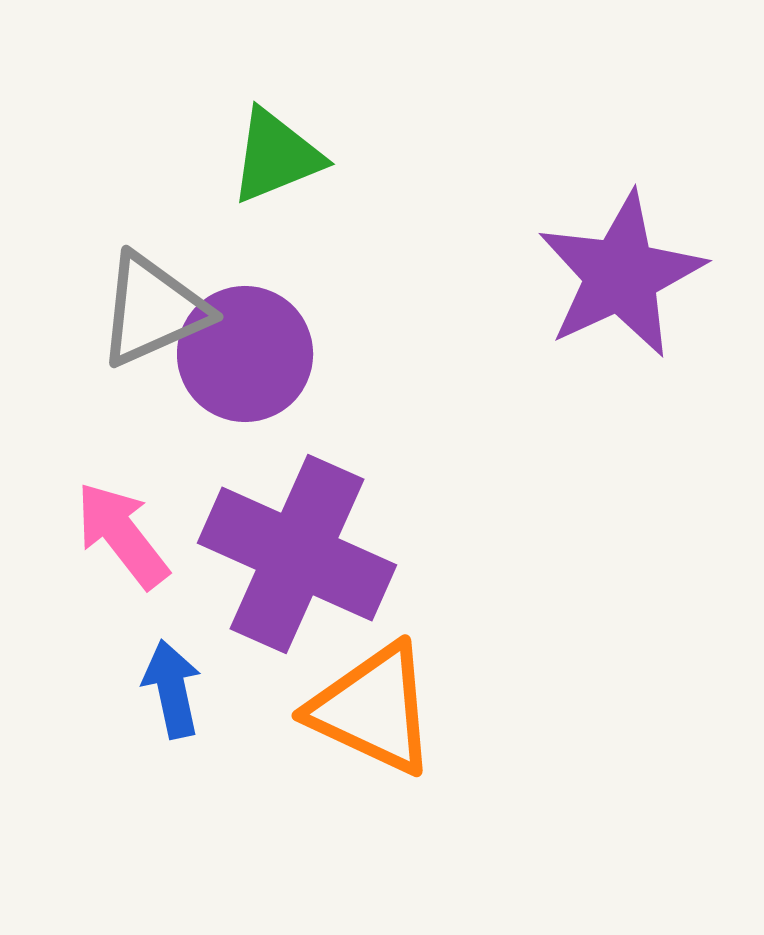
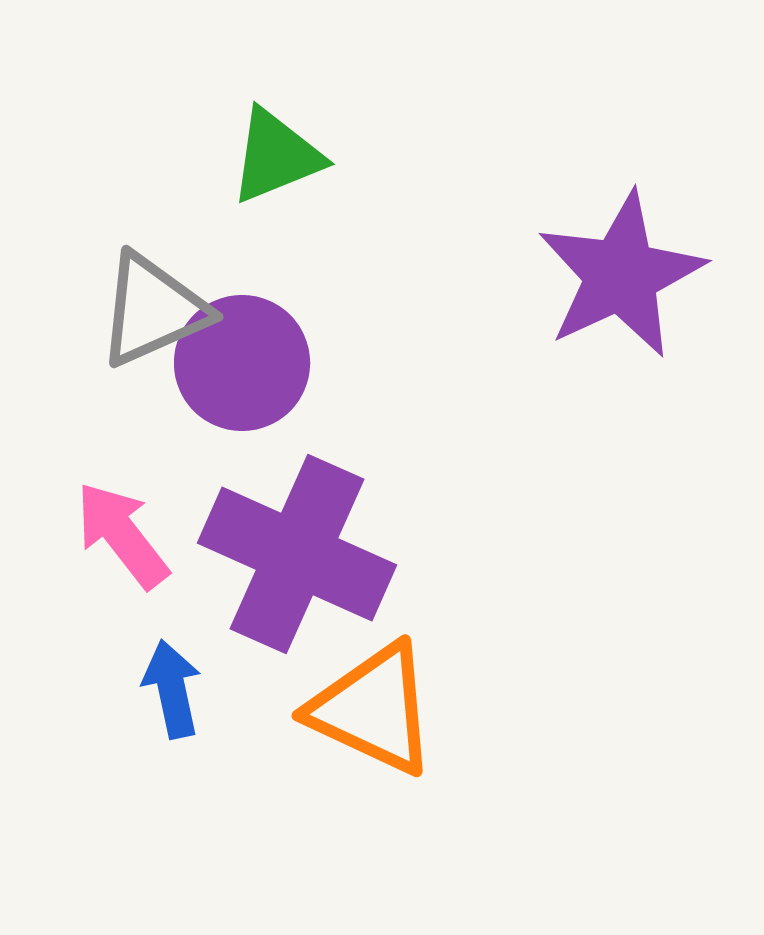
purple circle: moved 3 px left, 9 px down
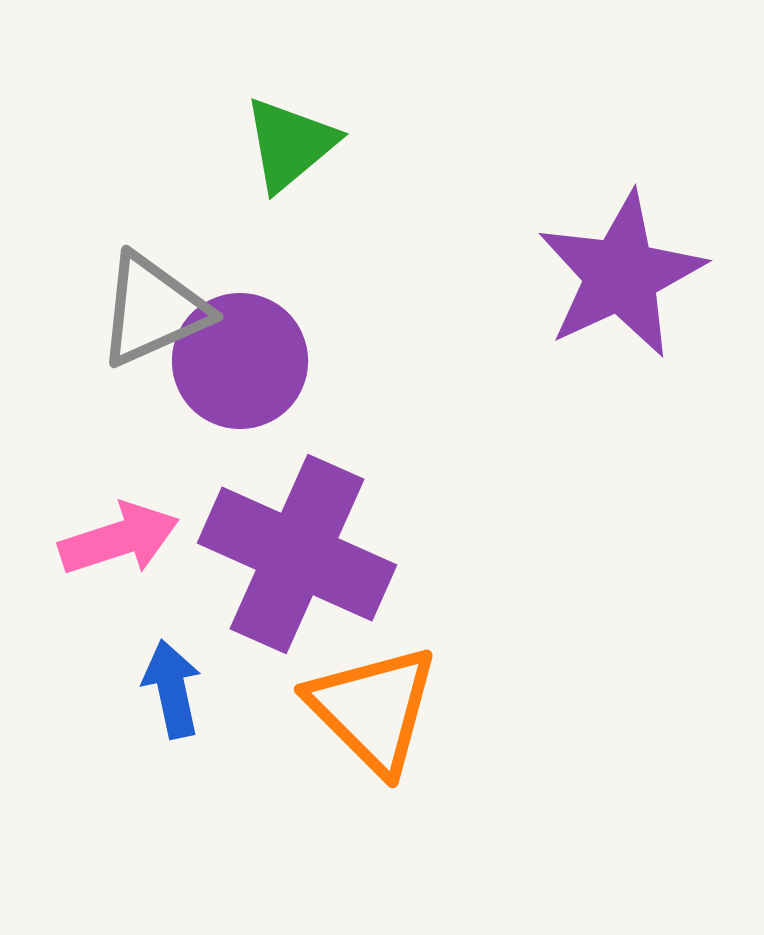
green triangle: moved 14 px right, 12 px up; rotated 18 degrees counterclockwise
purple circle: moved 2 px left, 2 px up
pink arrow: moved 3 px left, 4 px down; rotated 110 degrees clockwise
orange triangle: rotated 20 degrees clockwise
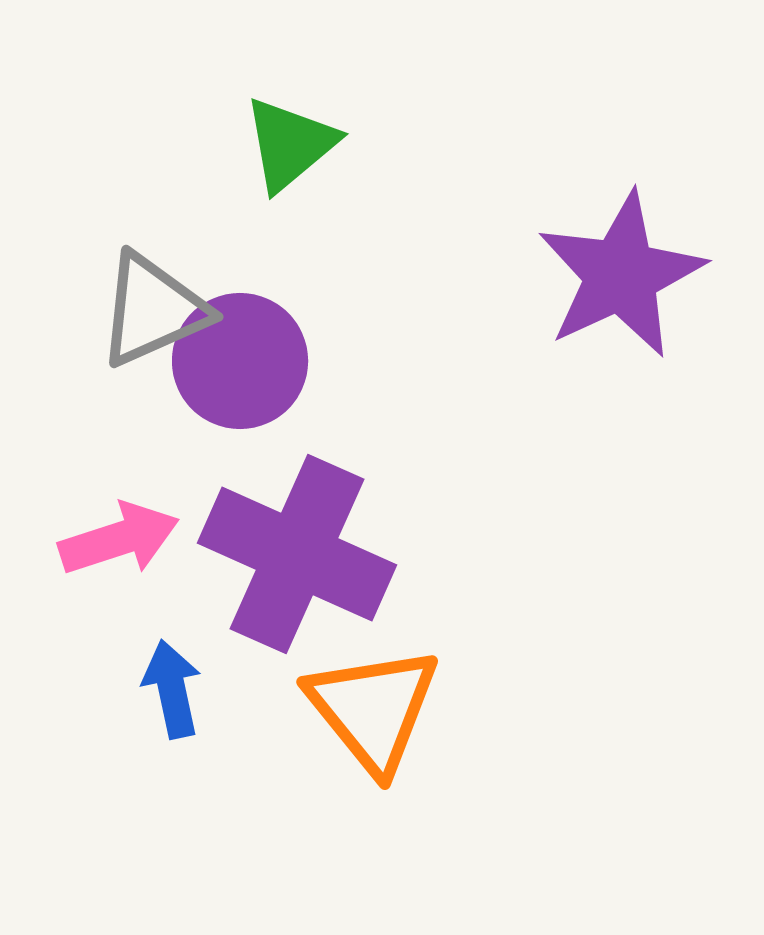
orange triangle: rotated 6 degrees clockwise
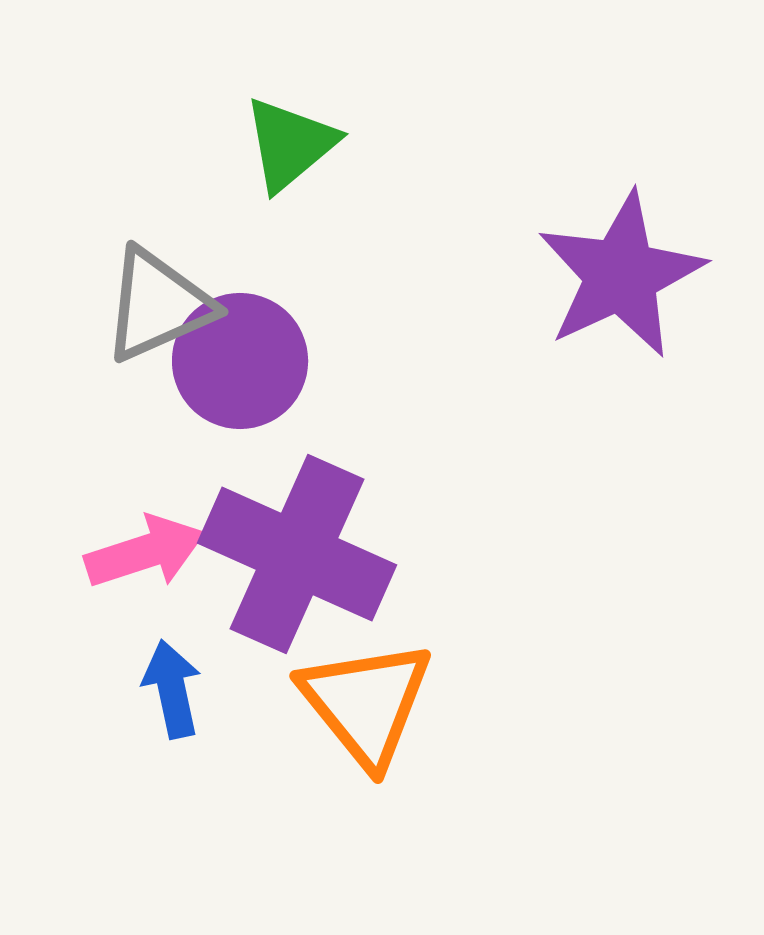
gray triangle: moved 5 px right, 5 px up
pink arrow: moved 26 px right, 13 px down
orange triangle: moved 7 px left, 6 px up
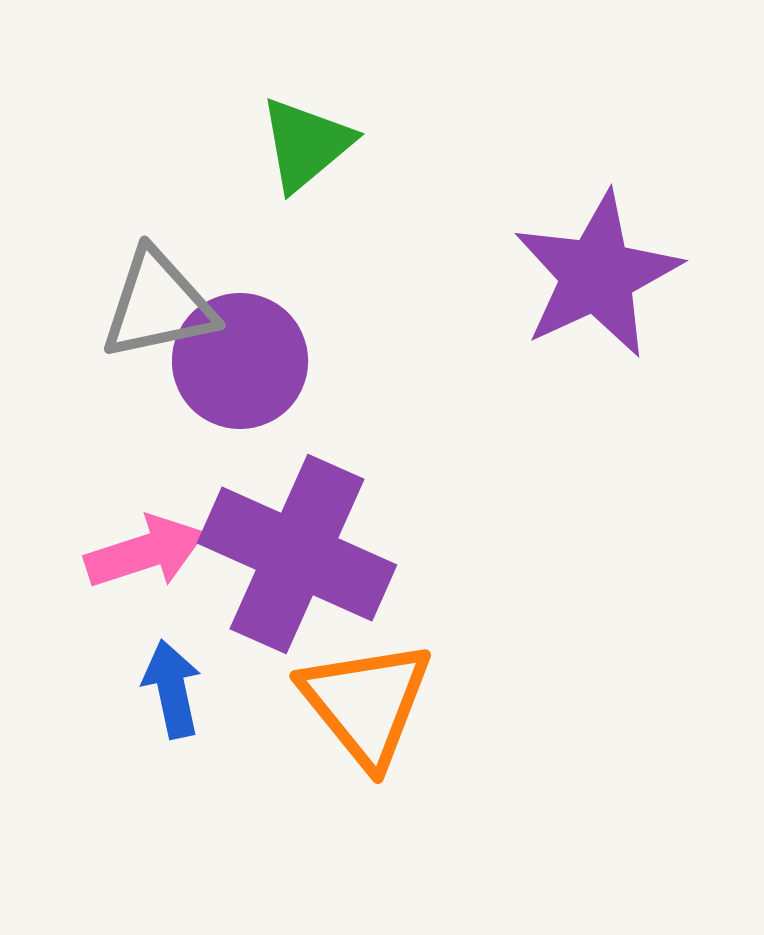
green triangle: moved 16 px right
purple star: moved 24 px left
gray triangle: rotated 12 degrees clockwise
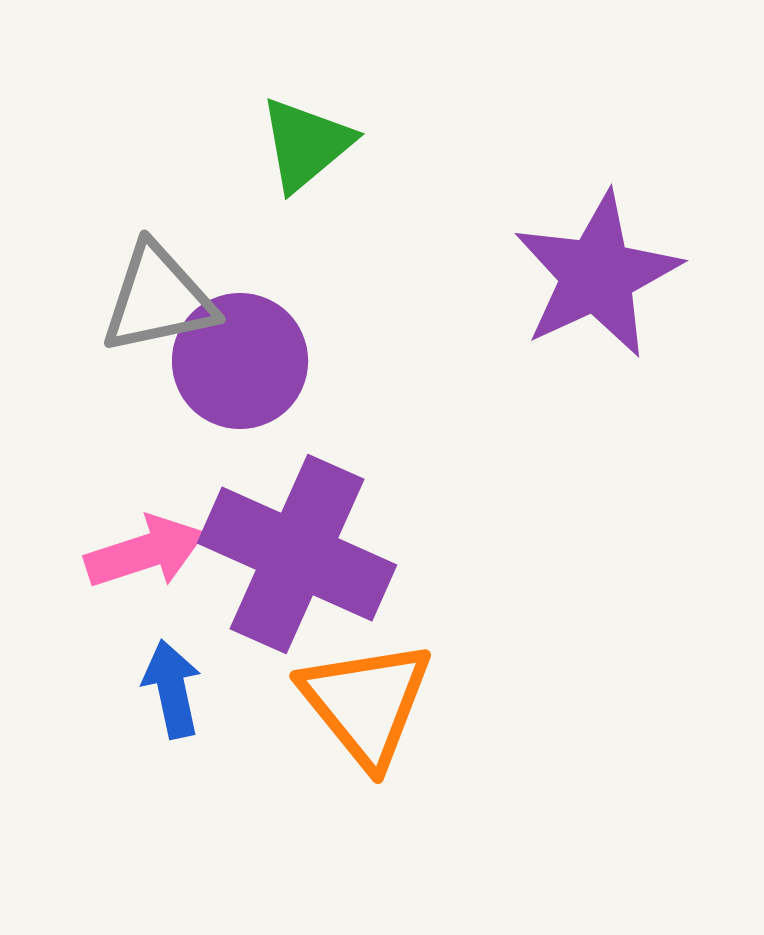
gray triangle: moved 6 px up
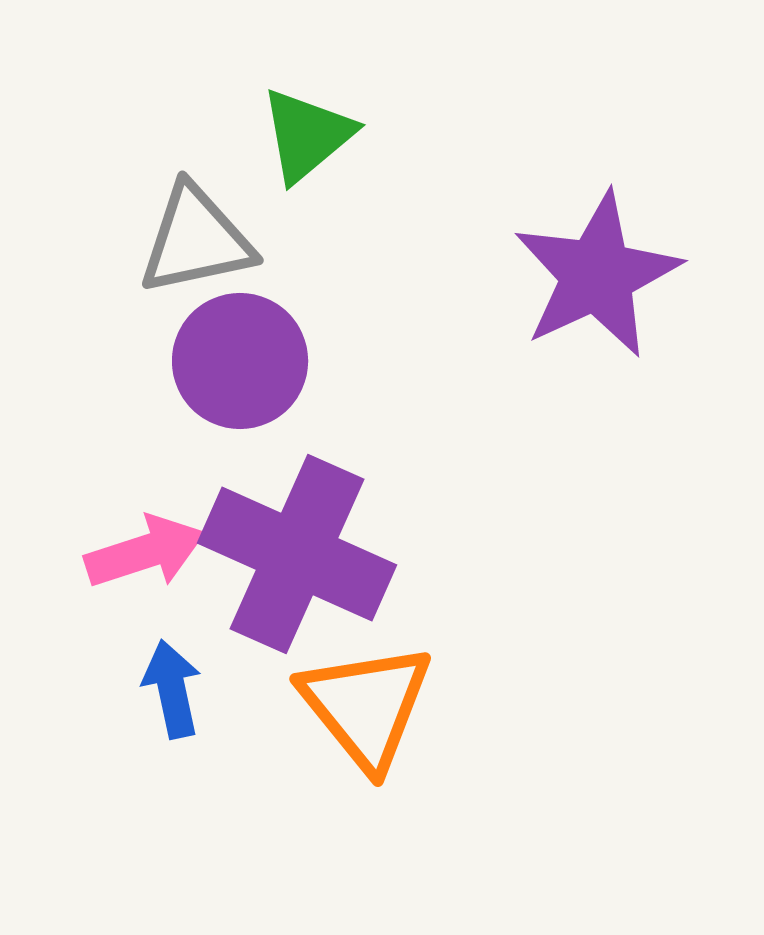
green triangle: moved 1 px right, 9 px up
gray triangle: moved 38 px right, 59 px up
orange triangle: moved 3 px down
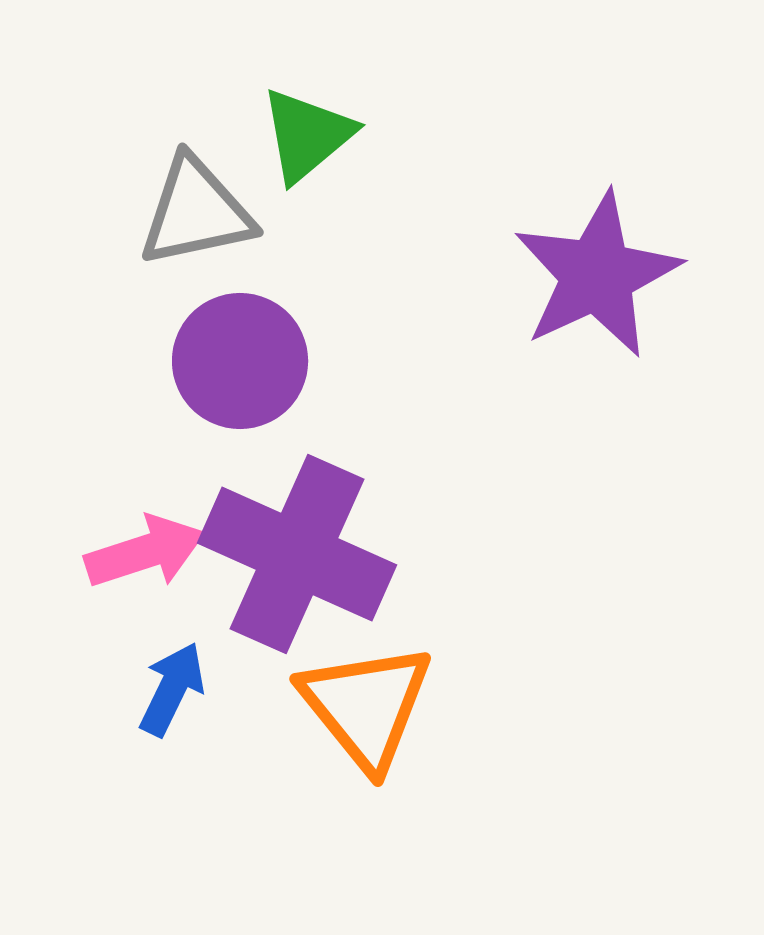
gray triangle: moved 28 px up
blue arrow: rotated 38 degrees clockwise
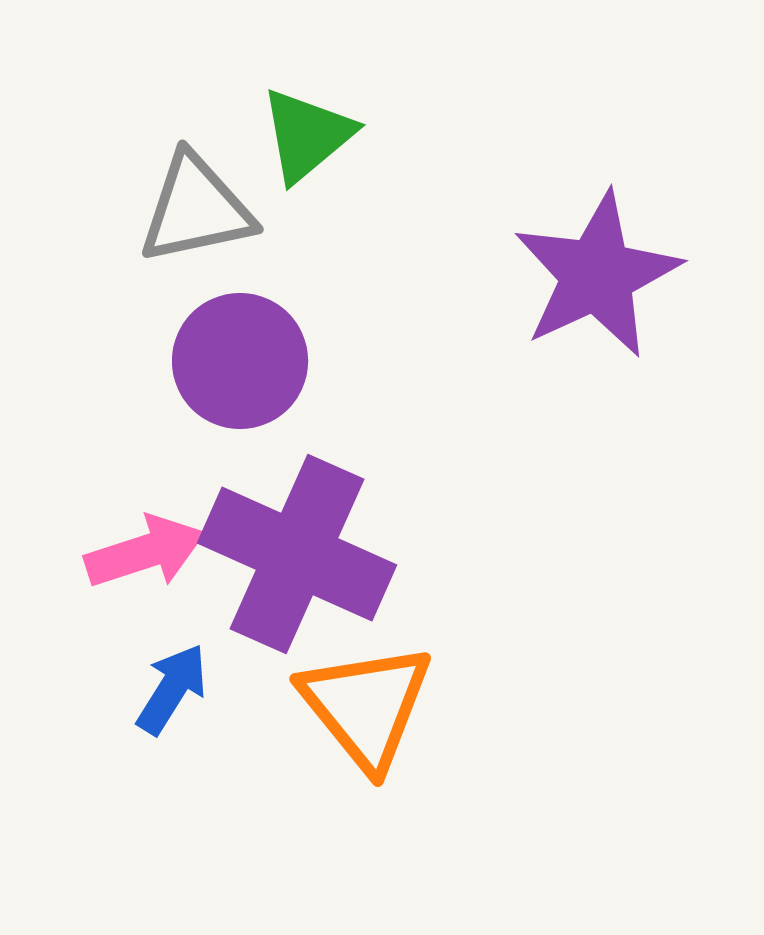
gray triangle: moved 3 px up
blue arrow: rotated 6 degrees clockwise
